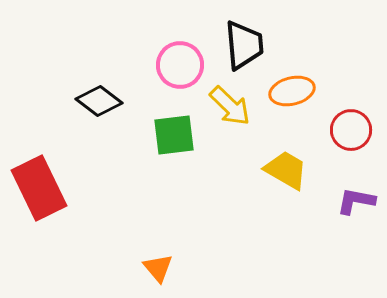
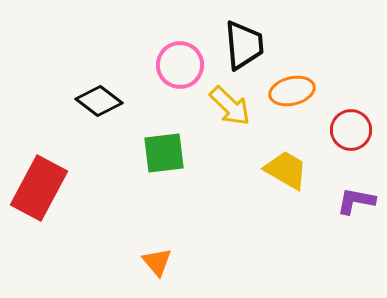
green square: moved 10 px left, 18 px down
red rectangle: rotated 54 degrees clockwise
orange triangle: moved 1 px left, 6 px up
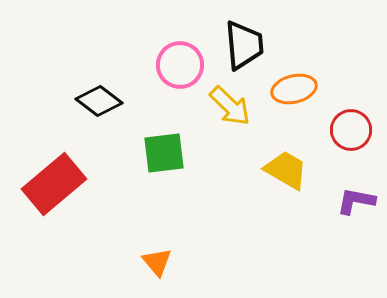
orange ellipse: moved 2 px right, 2 px up
red rectangle: moved 15 px right, 4 px up; rotated 22 degrees clockwise
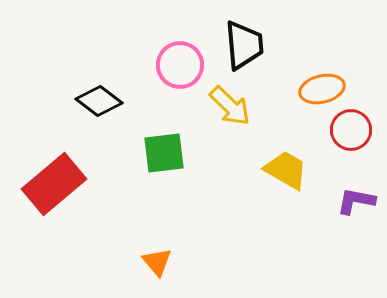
orange ellipse: moved 28 px right
